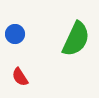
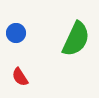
blue circle: moved 1 px right, 1 px up
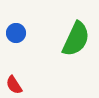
red semicircle: moved 6 px left, 8 px down
